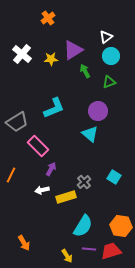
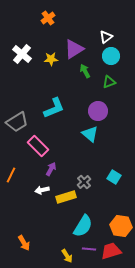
purple triangle: moved 1 px right, 1 px up
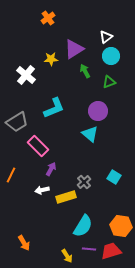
white cross: moved 4 px right, 21 px down
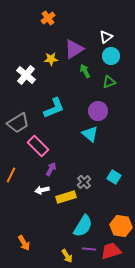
gray trapezoid: moved 1 px right, 1 px down
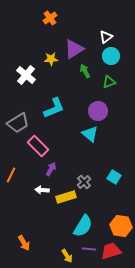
orange cross: moved 2 px right
white arrow: rotated 16 degrees clockwise
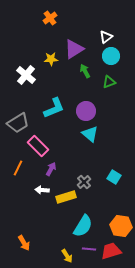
purple circle: moved 12 px left
orange line: moved 7 px right, 7 px up
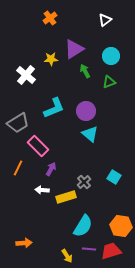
white triangle: moved 1 px left, 17 px up
orange arrow: rotated 63 degrees counterclockwise
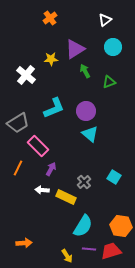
purple triangle: moved 1 px right
cyan circle: moved 2 px right, 9 px up
yellow rectangle: rotated 42 degrees clockwise
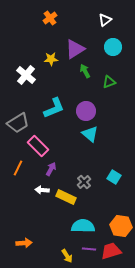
cyan semicircle: rotated 120 degrees counterclockwise
